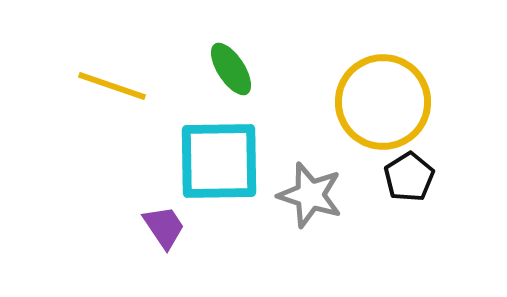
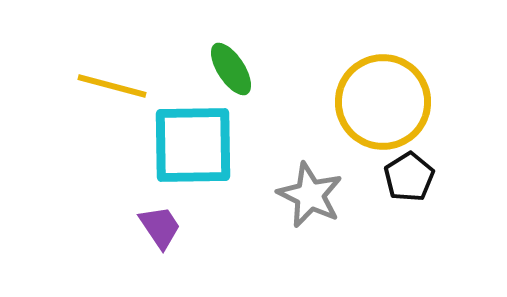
yellow line: rotated 4 degrees counterclockwise
cyan square: moved 26 px left, 16 px up
gray star: rotated 8 degrees clockwise
purple trapezoid: moved 4 px left
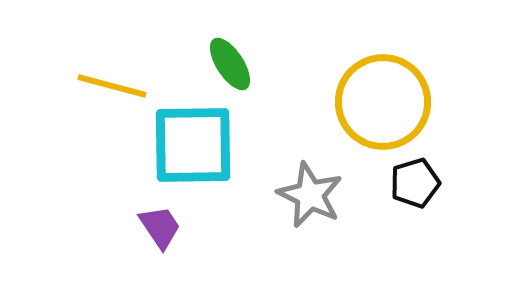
green ellipse: moved 1 px left, 5 px up
black pentagon: moved 6 px right, 6 px down; rotated 15 degrees clockwise
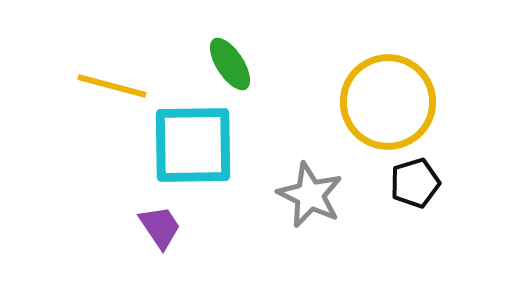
yellow circle: moved 5 px right
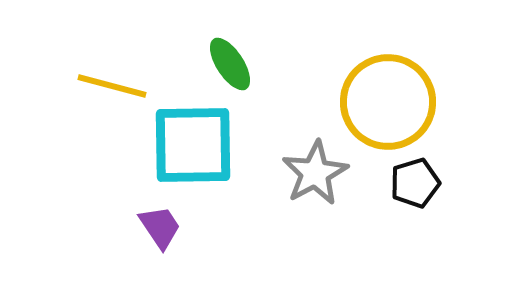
gray star: moved 5 px right, 22 px up; rotated 18 degrees clockwise
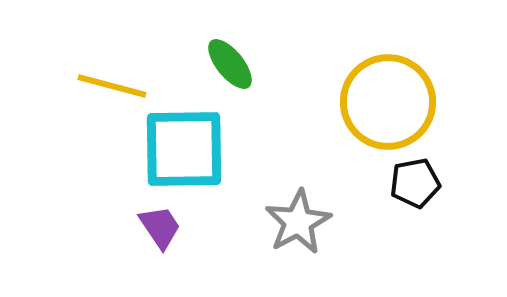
green ellipse: rotated 6 degrees counterclockwise
cyan square: moved 9 px left, 4 px down
gray star: moved 17 px left, 49 px down
black pentagon: rotated 6 degrees clockwise
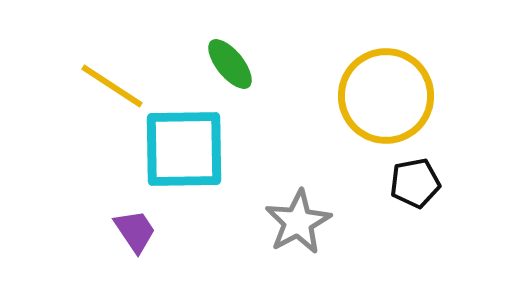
yellow line: rotated 18 degrees clockwise
yellow circle: moved 2 px left, 6 px up
purple trapezoid: moved 25 px left, 4 px down
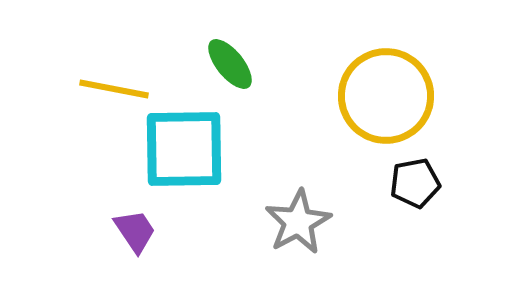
yellow line: moved 2 px right, 3 px down; rotated 22 degrees counterclockwise
